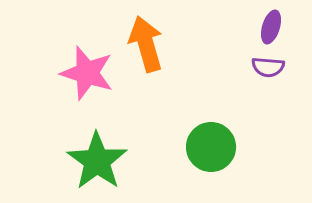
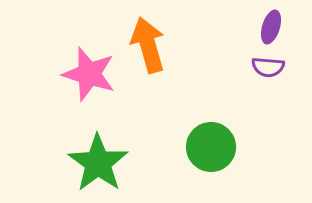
orange arrow: moved 2 px right, 1 px down
pink star: moved 2 px right, 1 px down
green star: moved 1 px right, 2 px down
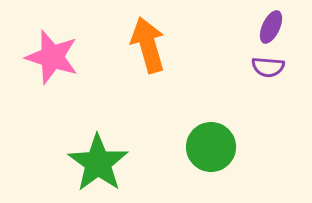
purple ellipse: rotated 8 degrees clockwise
pink star: moved 37 px left, 17 px up
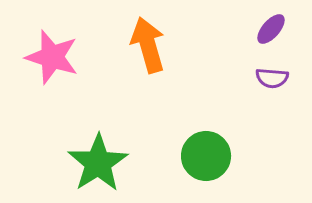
purple ellipse: moved 2 px down; rotated 16 degrees clockwise
purple semicircle: moved 4 px right, 11 px down
green circle: moved 5 px left, 9 px down
green star: rotated 4 degrees clockwise
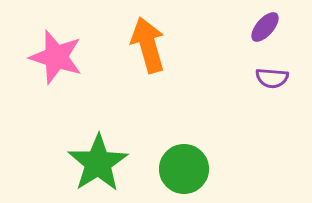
purple ellipse: moved 6 px left, 2 px up
pink star: moved 4 px right
green circle: moved 22 px left, 13 px down
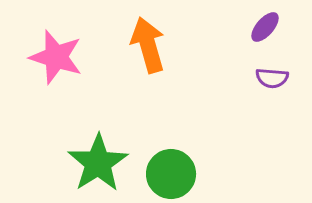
green circle: moved 13 px left, 5 px down
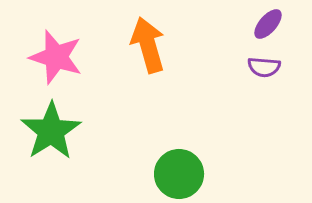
purple ellipse: moved 3 px right, 3 px up
purple semicircle: moved 8 px left, 11 px up
green star: moved 47 px left, 32 px up
green circle: moved 8 px right
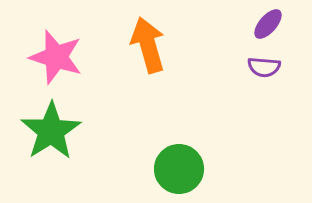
green circle: moved 5 px up
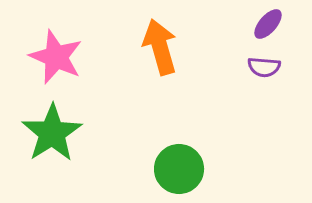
orange arrow: moved 12 px right, 2 px down
pink star: rotated 6 degrees clockwise
green star: moved 1 px right, 2 px down
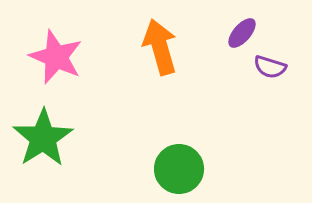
purple ellipse: moved 26 px left, 9 px down
purple semicircle: moved 6 px right; rotated 12 degrees clockwise
green star: moved 9 px left, 5 px down
